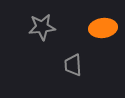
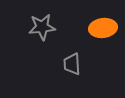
gray trapezoid: moved 1 px left, 1 px up
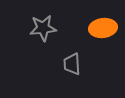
gray star: moved 1 px right, 1 px down
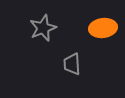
gray star: rotated 16 degrees counterclockwise
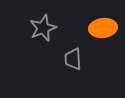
gray trapezoid: moved 1 px right, 5 px up
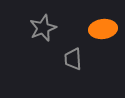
orange ellipse: moved 1 px down
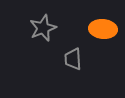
orange ellipse: rotated 12 degrees clockwise
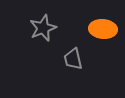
gray trapezoid: rotated 10 degrees counterclockwise
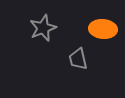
gray trapezoid: moved 5 px right
